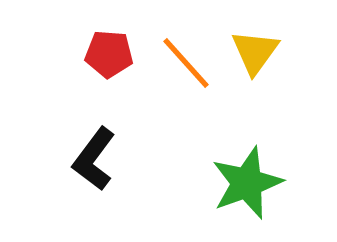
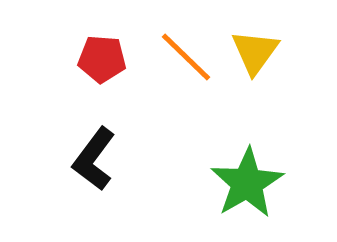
red pentagon: moved 7 px left, 5 px down
orange line: moved 6 px up; rotated 4 degrees counterclockwise
green star: rotated 10 degrees counterclockwise
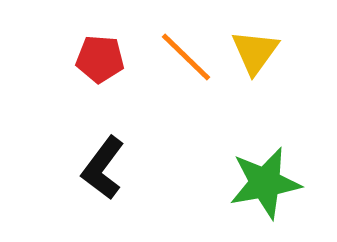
red pentagon: moved 2 px left
black L-shape: moved 9 px right, 9 px down
green star: moved 18 px right; rotated 20 degrees clockwise
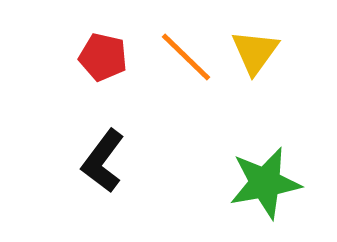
red pentagon: moved 3 px right, 2 px up; rotated 9 degrees clockwise
black L-shape: moved 7 px up
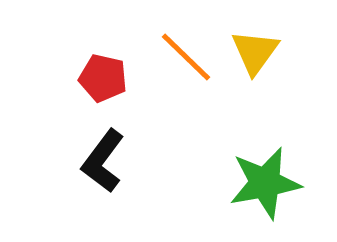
red pentagon: moved 21 px down
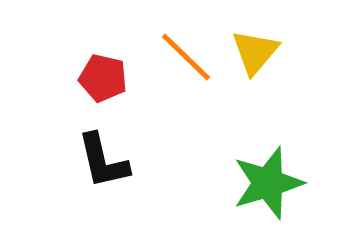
yellow triangle: rotated 4 degrees clockwise
black L-shape: rotated 50 degrees counterclockwise
green star: moved 3 px right; rotated 6 degrees counterclockwise
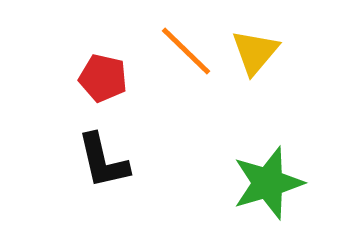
orange line: moved 6 px up
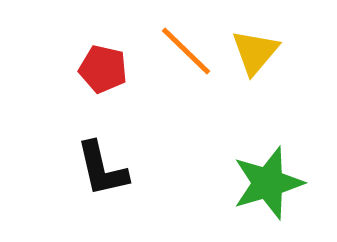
red pentagon: moved 9 px up
black L-shape: moved 1 px left, 8 px down
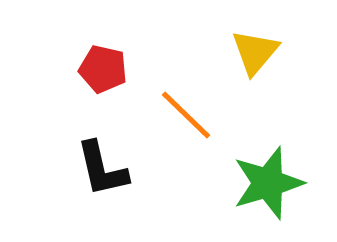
orange line: moved 64 px down
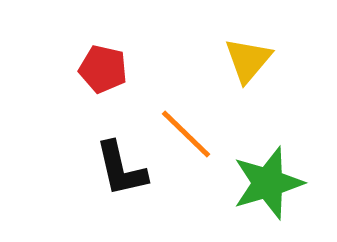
yellow triangle: moved 7 px left, 8 px down
orange line: moved 19 px down
black L-shape: moved 19 px right
